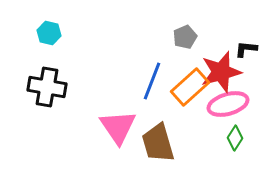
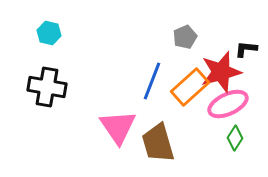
pink ellipse: rotated 9 degrees counterclockwise
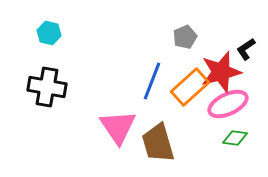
black L-shape: rotated 40 degrees counterclockwise
green diamond: rotated 65 degrees clockwise
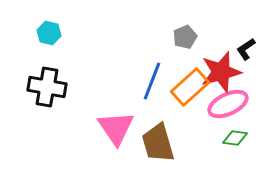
pink triangle: moved 2 px left, 1 px down
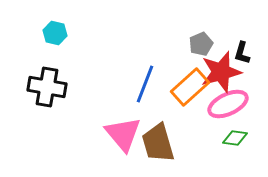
cyan hexagon: moved 6 px right
gray pentagon: moved 16 px right, 7 px down
black L-shape: moved 4 px left, 4 px down; rotated 40 degrees counterclockwise
blue line: moved 7 px left, 3 px down
pink triangle: moved 7 px right, 6 px down; rotated 6 degrees counterclockwise
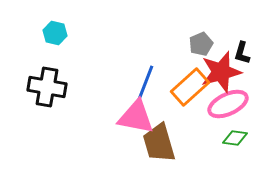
pink triangle: moved 13 px right, 17 px up; rotated 39 degrees counterclockwise
brown trapezoid: moved 1 px right
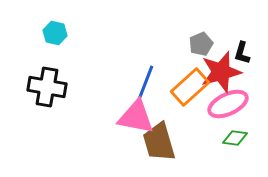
brown trapezoid: moved 1 px up
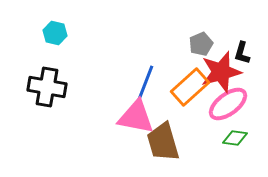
pink ellipse: rotated 12 degrees counterclockwise
brown trapezoid: moved 4 px right
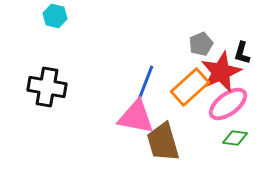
cyan hexagon: moved 17 px up
red star: rotated 9 degrees counterclockwise
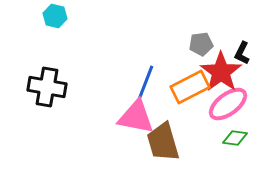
gray pentagon: rotated 15 degrees clockwise
black L-shape: rotated 10 degrees clockwise
red star: rotated 12 degrees counterclockwise
orange rectangle: rotated 15 degrees clockwise
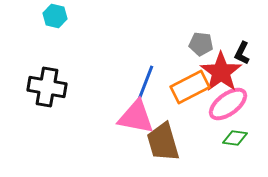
gray pentagon: rotated 15 degrees clockwise
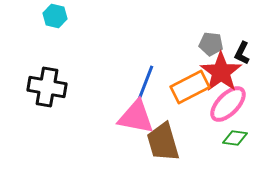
gray pentagon: moved 10 px right
pink ellipse: rotated 9 degrees counterclockwise
